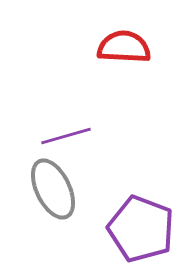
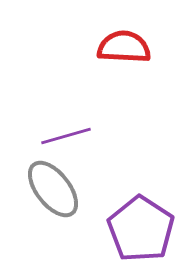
gray ellipse: rotated 12 degrees counterclockwise
purple pentagon: rotated 12 degrees clockwise
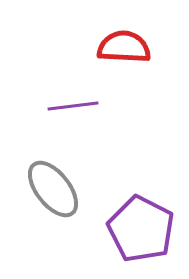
purple line: moved 7 px right, 30 px up; rotated 9 degrees clockwise
purple pentagon: rotated 6 degrees counterclockwise
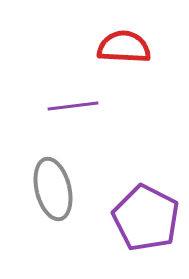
gray ellipse: rotated 24 degrees clockwise
purple pentagon: moved 5 px right, 11 px up
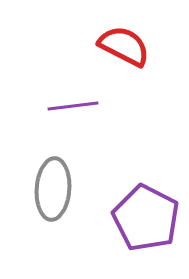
red semicircle: moved 1 px up; rotated 24 degrees clockwise
gray ellipse: rotated 18 degrees clockwise
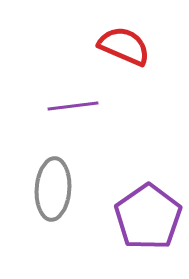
red semicircle: rotated 4 degrees counterclockwise
purple pentagon: moved 2 px right, 1 px up; rotated 10 degrees clockwise
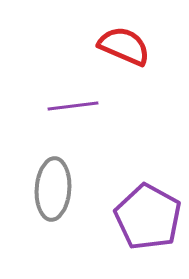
purple pentagon: rotated 8 degrees counterclockwise
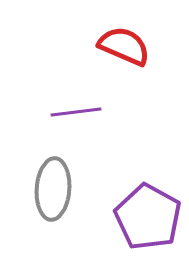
purple line: moved 3 px right, 6 px down
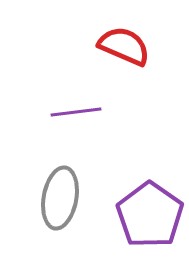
gray ellipse: moved 7 px right, 9 px down; rotated 6 degrees clockwise
purple pentagon: moved 2 px right, 2 px up; rotated 6 degrees clockwise
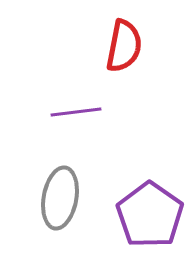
red semicircle: rotated 78 degrees clockwise
